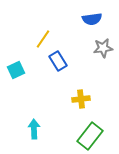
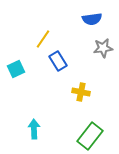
cyan square: moved 1 px up
yellow cross: moved 7 px up; rotated 18 degrees clockwise
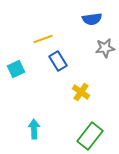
yellow line: rotated 36 degrees clockwise
gray star: moved 2 px right
yellow cross: rotated 24 degrees clockwise
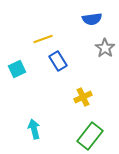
gray star: rotated 30 degrees counterclockwise
cyan square: moved 1 px right
yellow cross: moved 2 px right, 5 px down; rotated 30 degrees clockwise
cyan arrow: rotated 12 degrees counterclockwise
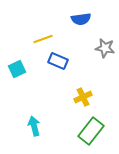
blue semicircle: moved 11 px left
gray star: rotated 24 degrees counterclockwise
blue rectangle: rotated 36 degrees counterclockwise
cyan arrow: moved 3 px up
green rectangle: moved 1 px right, 5 px up
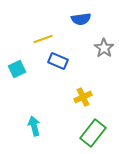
gray star: moved 1 px left; rotated 24 degrees clockwise
green rectangle: moved 2 px right, 2 px down
